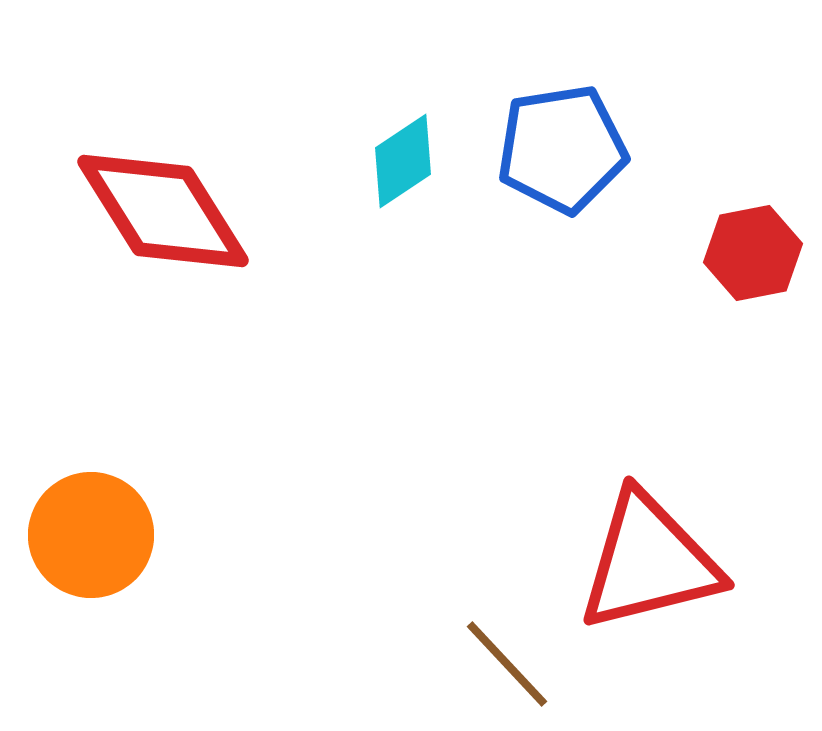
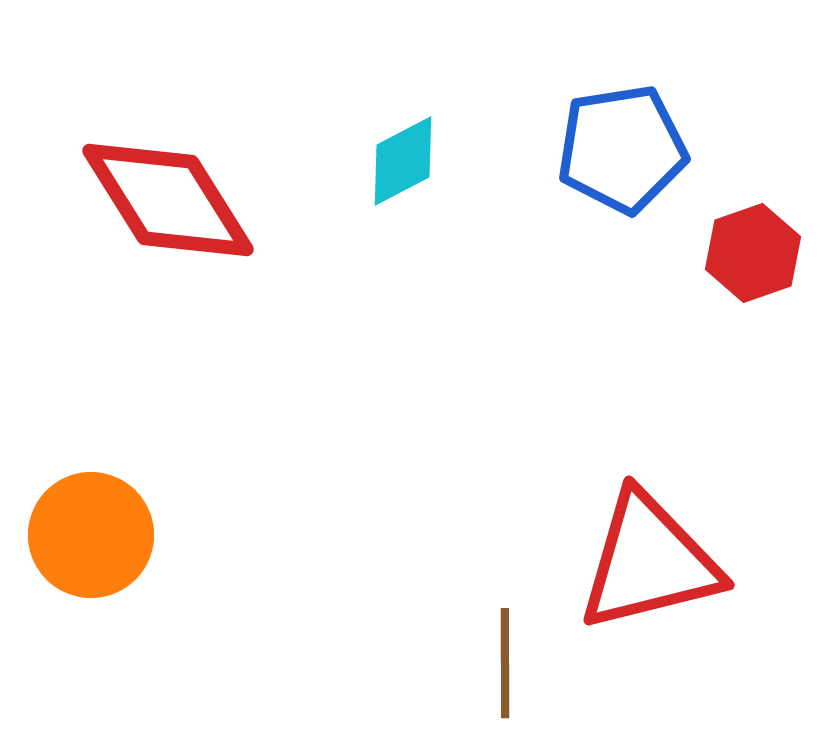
blue pentagon: moved 60 px right
cyan diamond: rotated 6 degrees clockwise
red diamond: moved 5 px right, 11 px up
red hexagon: rotated 8 degrees counterclockwise
brown line: moved 2 px left, 1 px up; rotated 43 degrees clockwise
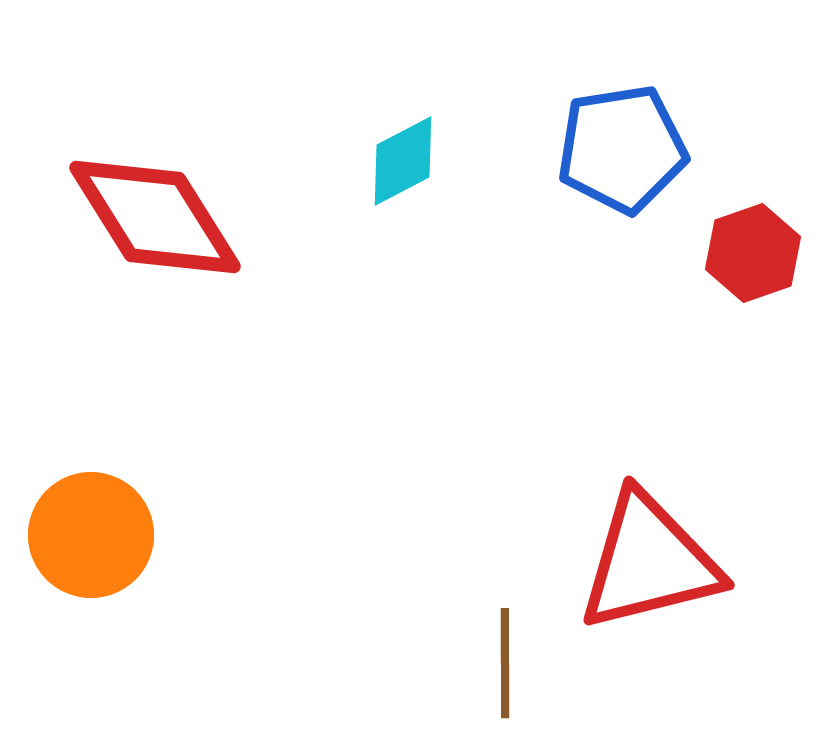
red diamond: moved 13 px left, 17 px down
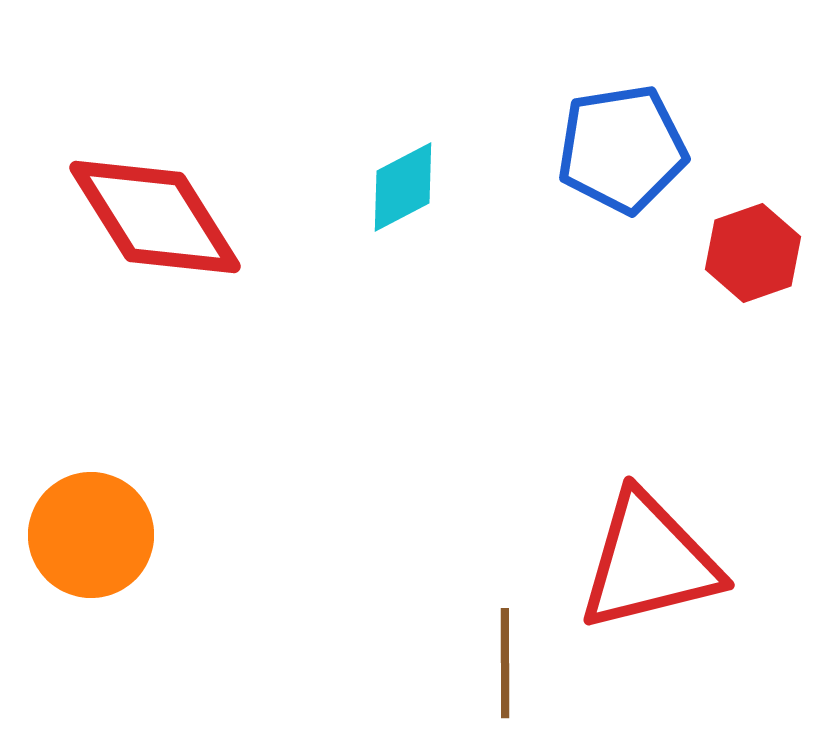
cyan diamond: moved 26 px down
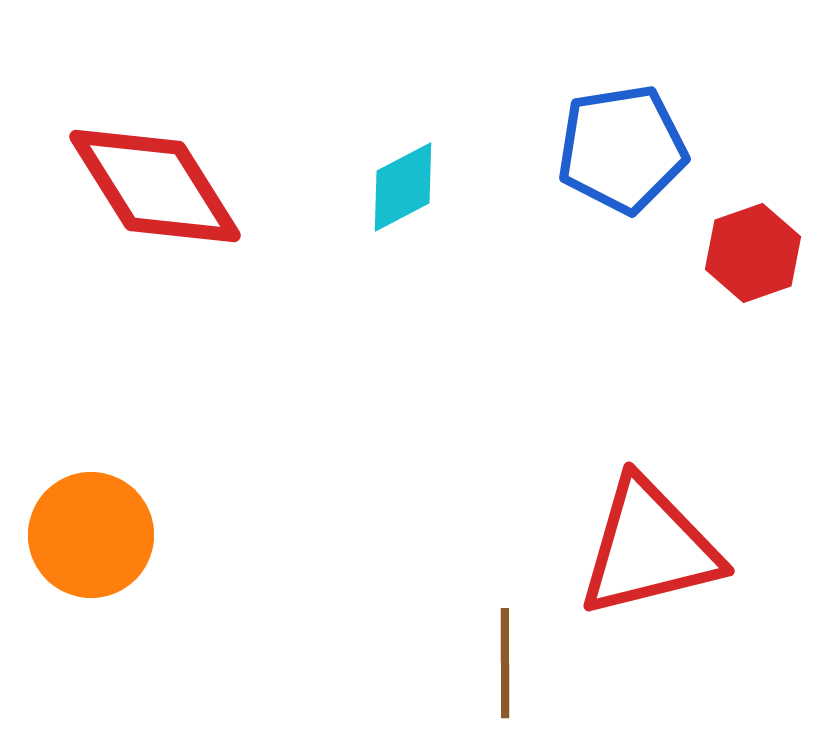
red diamond: moved 31 px up
red triangle: moved 14 px up
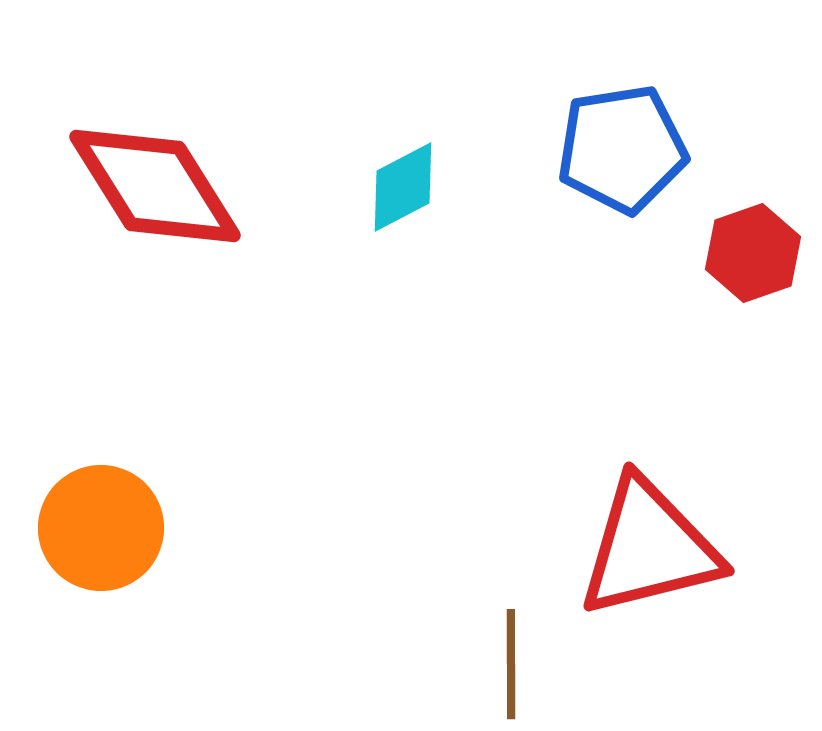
orange circle: moved 10 px right, 7 px up
brown line: moved 6 px right, 1 px down
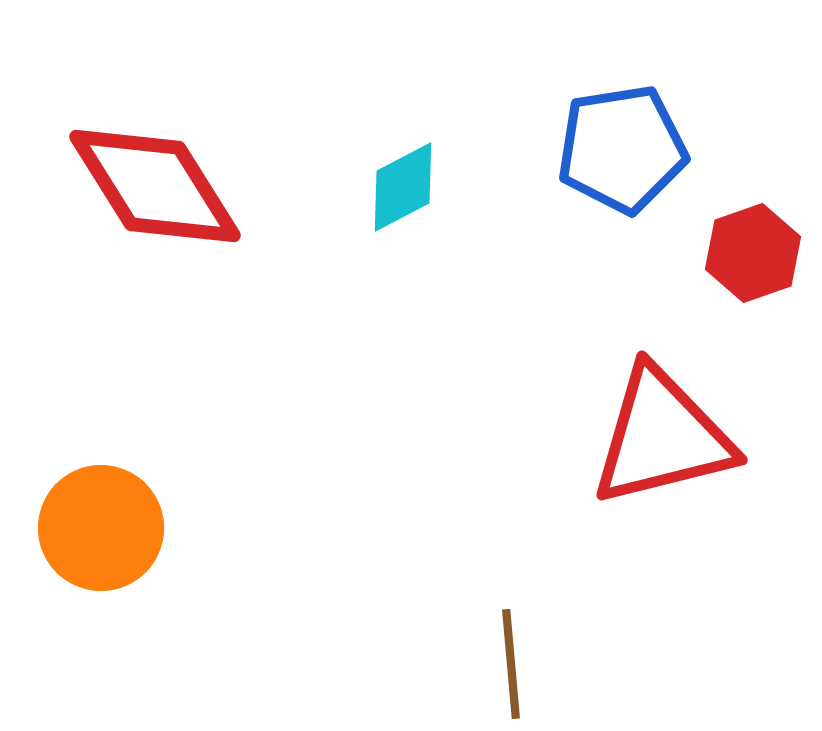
red triangle: moved 13 px right, 111 px up
brown line: rotated 5 degrees counterclockwise
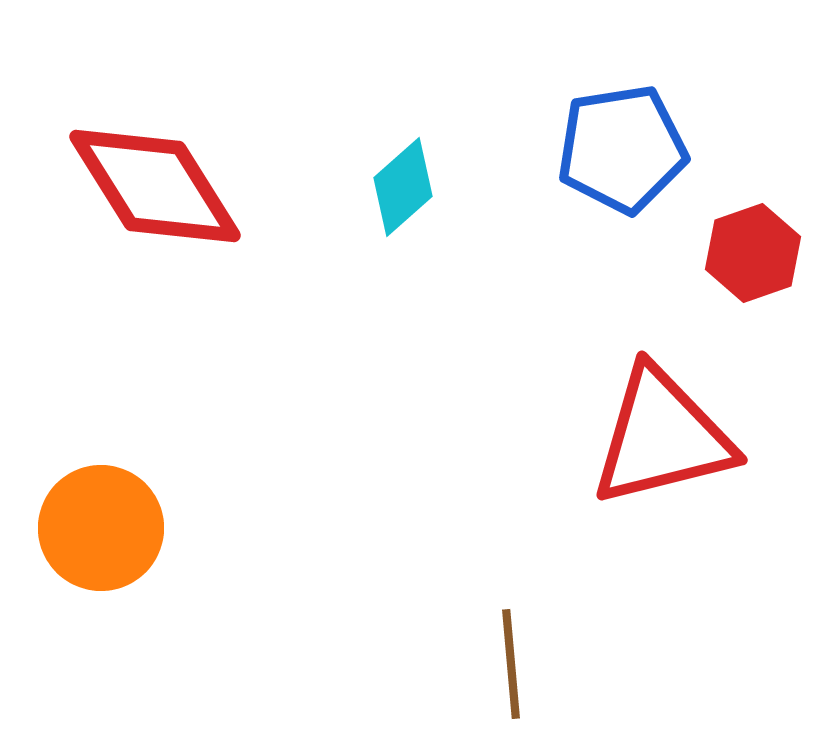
cyan diamond: rotated 14 degrees counterclockwise
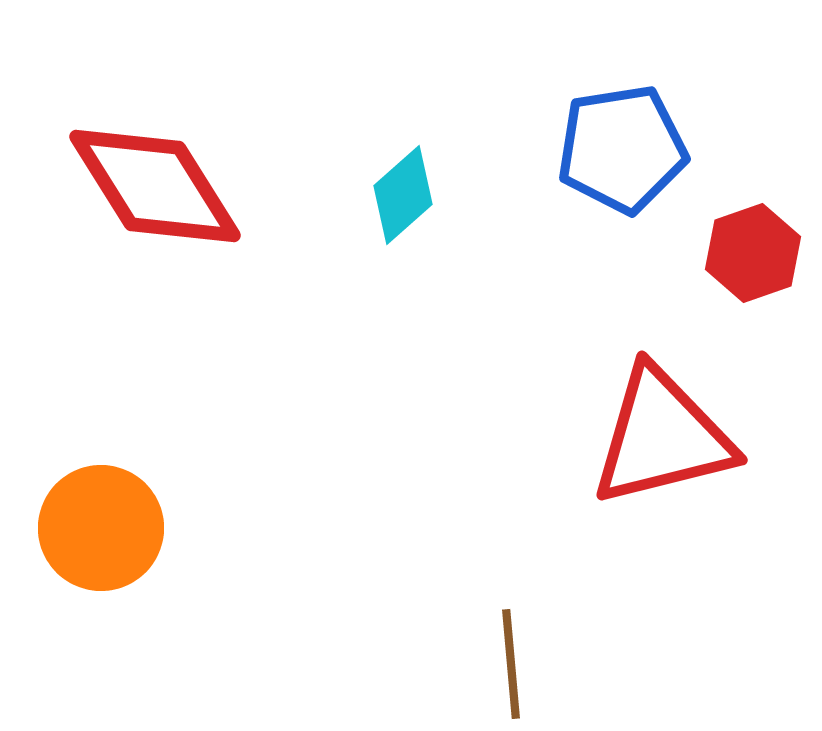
cyan diamond: moved 8 px down
